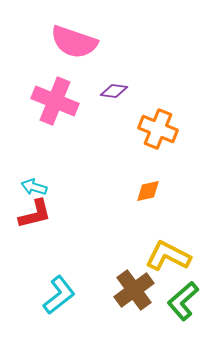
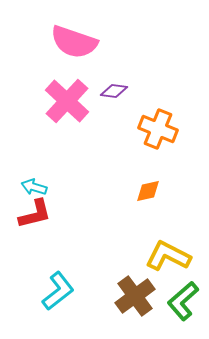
pink cross: moved 12 px right; rotated 21 degrees clockwise
brown cross: moved 1 px right, 6 px down
cyan L-shape: moved 1 px left, 4 px up
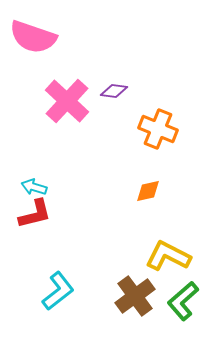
pink semicircle: moved 41 px left, 5 px up
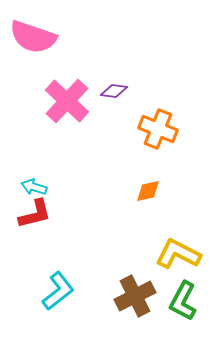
yellow L-shape: moved 10 px right, 2 px up
brown cross: rotated 9 degrees clockwise
green L-shape: rotated 21 degrees counterclockwise
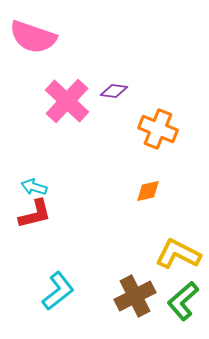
green L-shape: rotated 21 degrees clockwise
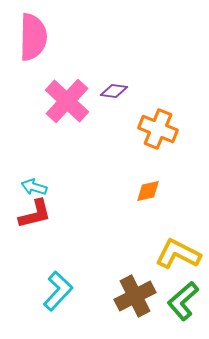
pink semicircle: rotated 108 degrees counterclockwise
cyan L-shape: rotated 9 degrees counterclockwise
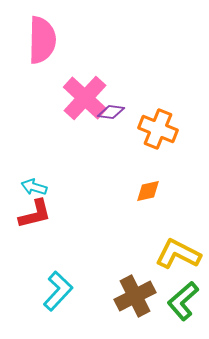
pink semicircle: moved 9 px right, 3 px down
purple diamond: moved 3 px left, 21 px down
pink cross: moved 18 px right, 3 px up
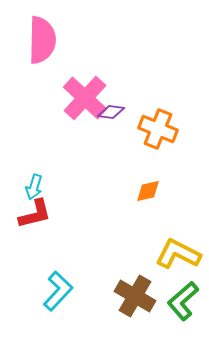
cyan arrow: rotated 90 degrees counterclockwise
brown cross: rotated 33 degrees counterclockwise
